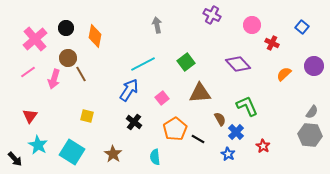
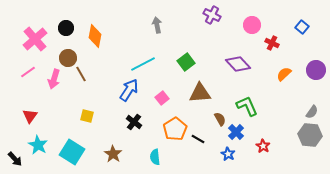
purple circle: moved 2 px right, 4 px down
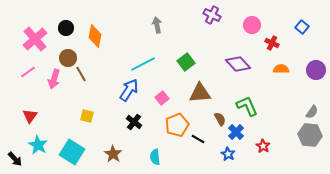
orange semicircle: moved 3 px left, 5 px up; rotated 42 degrees clockwise
orange pentagon: moved 2 px right, 4 px up; rotated 10 degrees clockwise
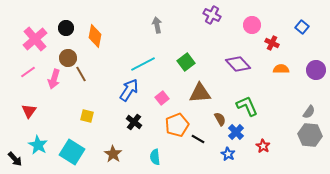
gray semicircle: moved 3 px left
red triangle: moved 1 px left, 5 px up
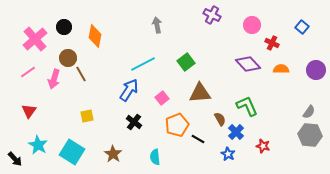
black circle: moved 2 px left, 1 px up
purple diamond: moved 10 px right
yellow square: rotated 24 degrees counterclockwise
red star: rotated 16 degrees counterclockwise
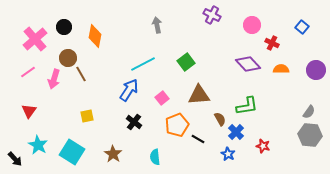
brown triangle: moved 1 px left, 2 px down
green L-shape: rotated 105 degrees clockwise
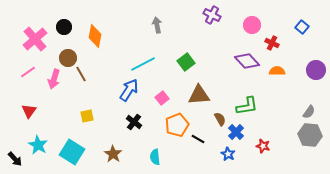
purple diamond: moved 1 px left, 3 px up
orange semicircle: moved 4 px left, 2 px down
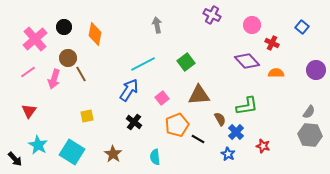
orange diamond: moved 2 px up
orange semicircle: moved 1 px left, 2 px down
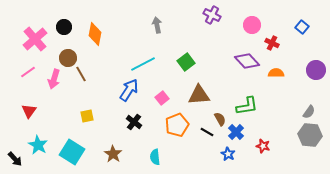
black line: moved 9 px right, 7 px up
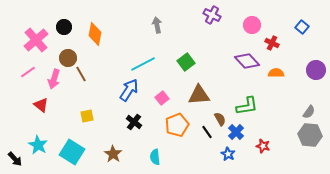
pink cross: moved 1 px right, 1 px down
red triangle: moved 12 px right, 6 px up; rotated 28 degrees counterclockwise
black line: rotated 24 degrees clockwise
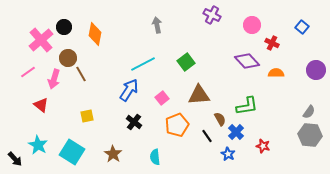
pink cross: moved 5 px right
black line: moved 4 px down
